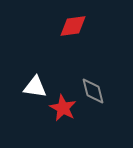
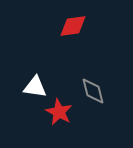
red star: moved 4 px left, 4 px down
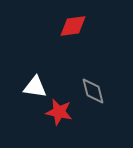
red star: rotated 16 degrees counterclockwise
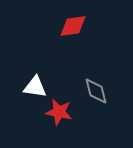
gray diamond: moved 3 px right
